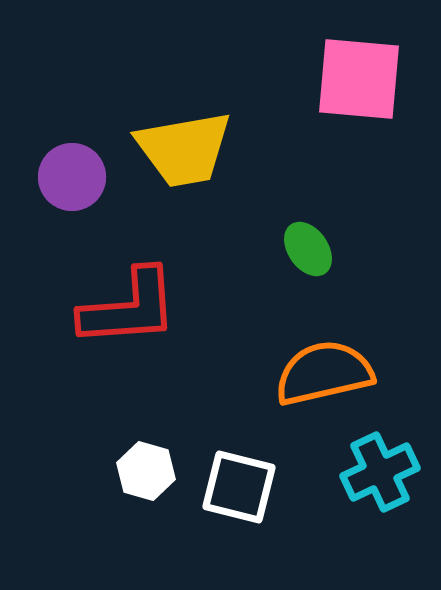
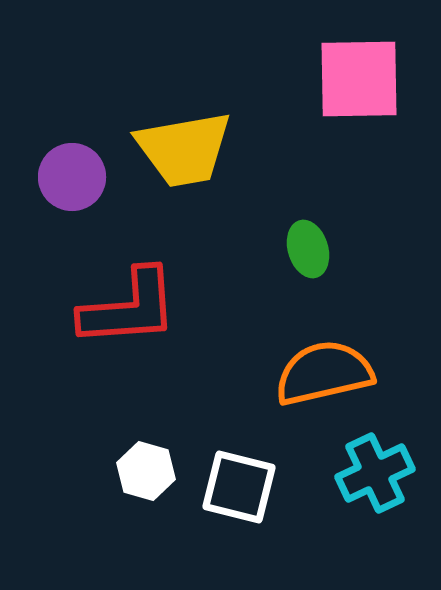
pink square: rotated 6 degrees counterclockwise
green ellipse: rotated 18 degrees clockwise
cyan cross: moved 5 px left, 1 px down
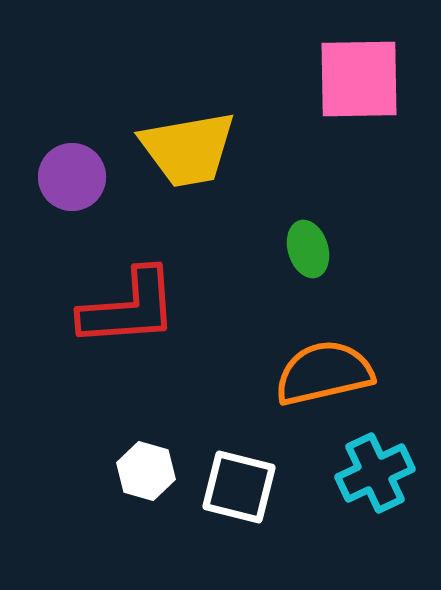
yellow trapezoid: moved 4 px right
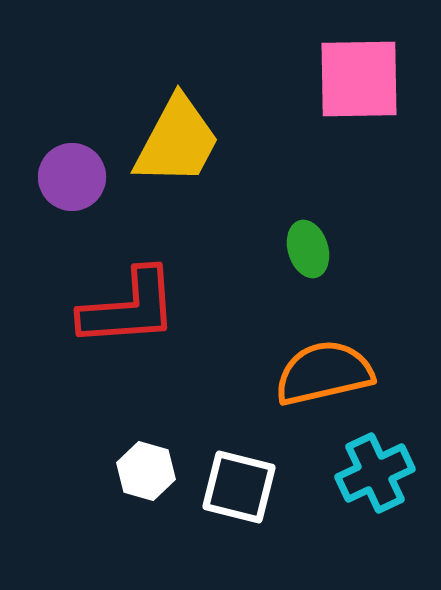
yellow trapezoid: moved 11 px left, 8 px up; rotated 52 degrees counterclockwise
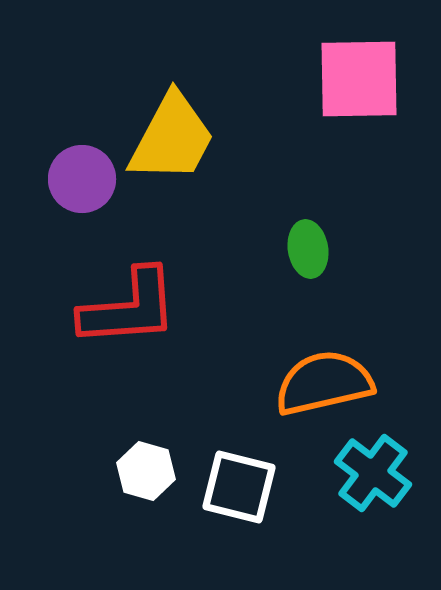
yellow trapezoid: moved 5 px left, 3 px up
purple circle: moved 10 px right, 2 px down
green ellipse: rotated 8 degrees clockwise
orange semicircle: moved 10 px down
cyan cross: moved 2 px left; rotated 28 degrees counterclockwise
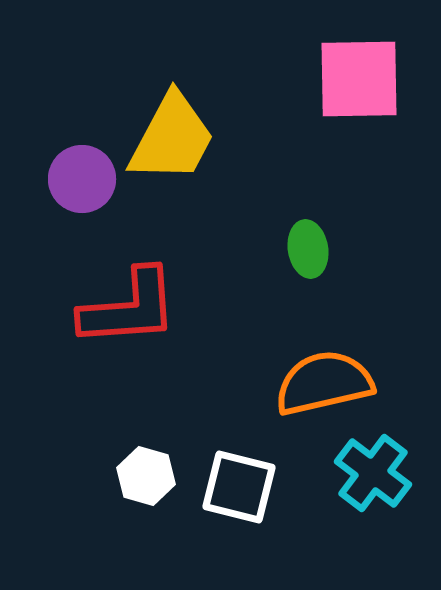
white hexagon: moved 5 px down
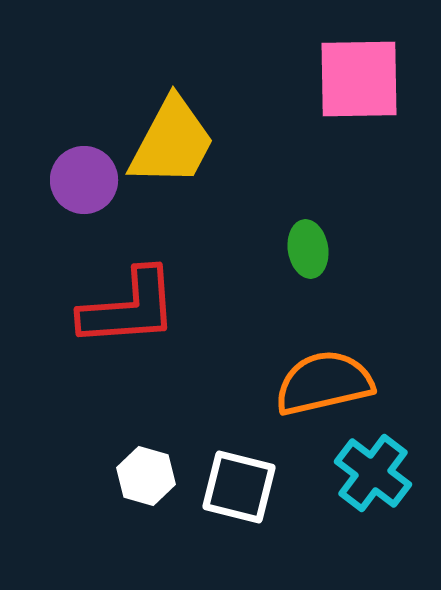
yellow trapezoid: moved 4 px down
purple circle: moved 2 px right, 1 px down
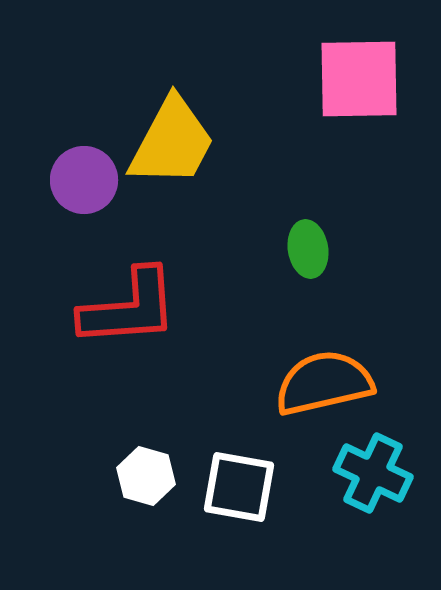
cyan cross: rotated 12 degrees counterclockwise
white square: rotated 4 degrees counterclockwise
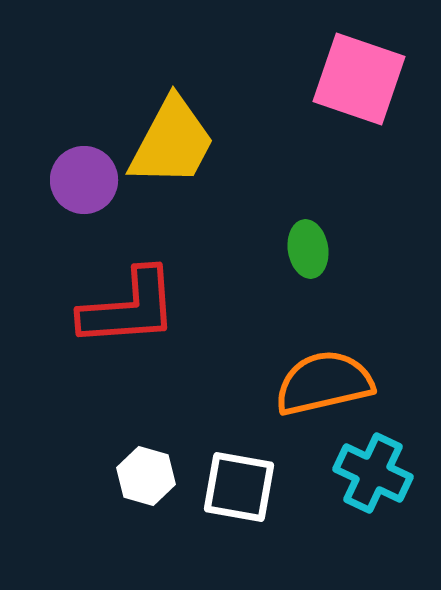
pink square: rotated 20 degrees clockwise
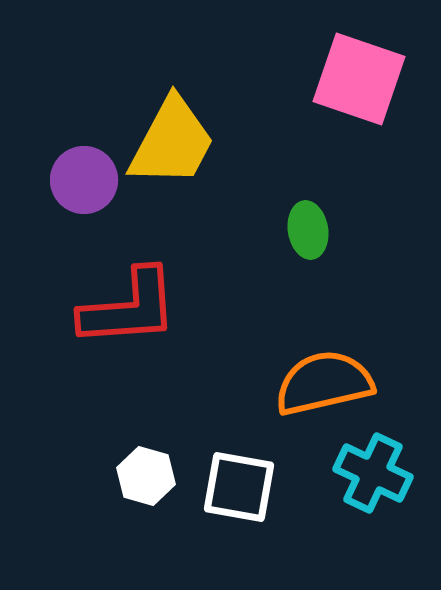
green ellipse: moved 19 px up
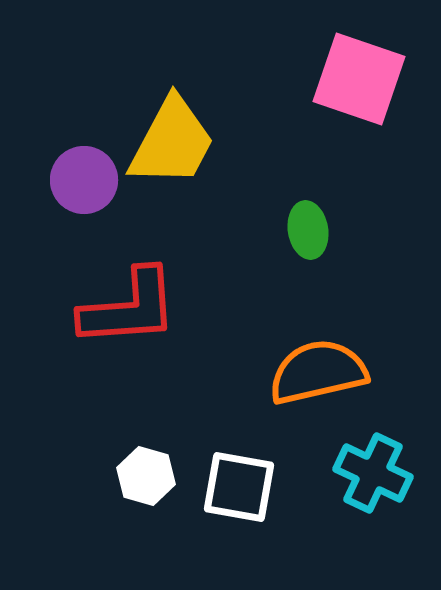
orange semicircle: moved 6 px left, 11 px up
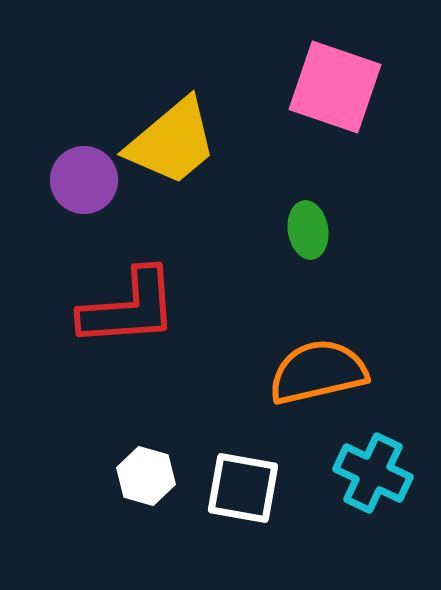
pink square: moved 24 px left, 8 px down
yellow trapezoid: rotated 22 degrees clockwise
white square: moved 4 px right, 1 px down
